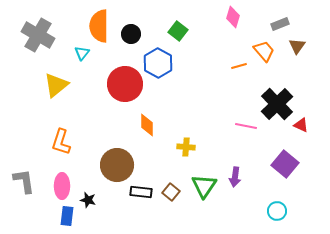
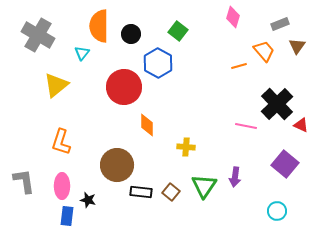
red circle: moved 1 px left, 3 px down
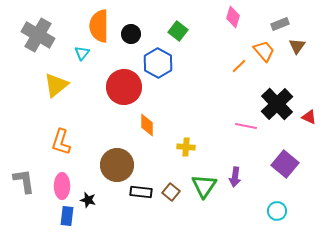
orange line: rotated 28 degrees counterclockwise
red triangle: moved 8 px right, 8 px up
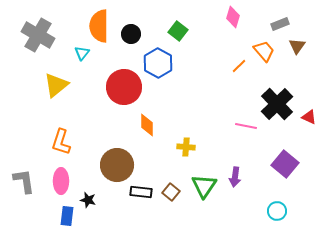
pink ellipse: moved 1 px left, 5 px up
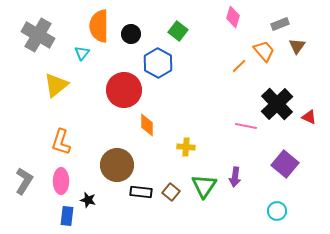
red circle: moved 3 px down
gray L-shape: rotated 40 degrees clockwise
